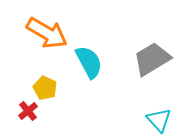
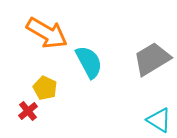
cyan triangle: rotated 16 degrees counterclockwise
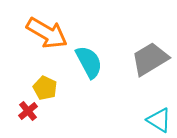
gray trapezoid: moved 2 px left
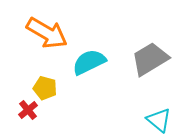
cyan semicircle: rotated 88 degrees counterclockwise
yellow pentagon: rotated 10 degrees counterclockwise
red cross: moved 1 px up
cyan triangle: rotated 8 degrees clockwise
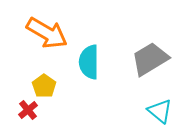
cyan semicircle: rotated 64 degrees counterclockwise
yellow pentagon: moved 1 px left, 2 px up; rotated 20 degrees clockwise
cyan triangle: moved 1 px right, 9 px up
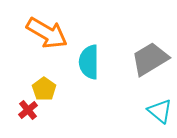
yellow pentagon: moved 3 px down
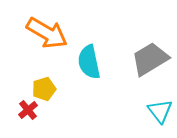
cyan semicircle: rotated 12 degrees counterclockwise
yellow pentagon: rotated 20 degrees clockwise
cyan triangle: rotated 12 degrees clockwise
